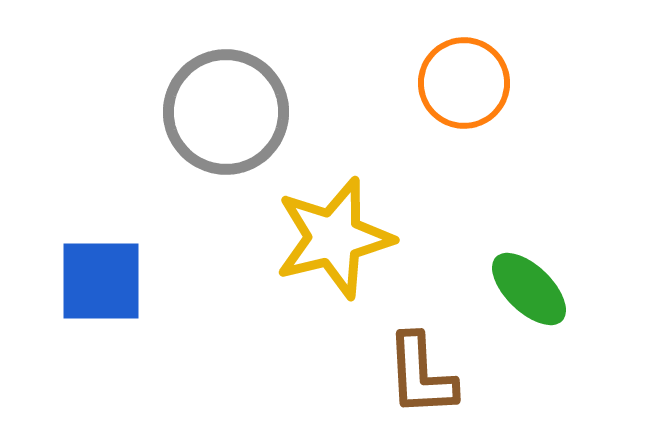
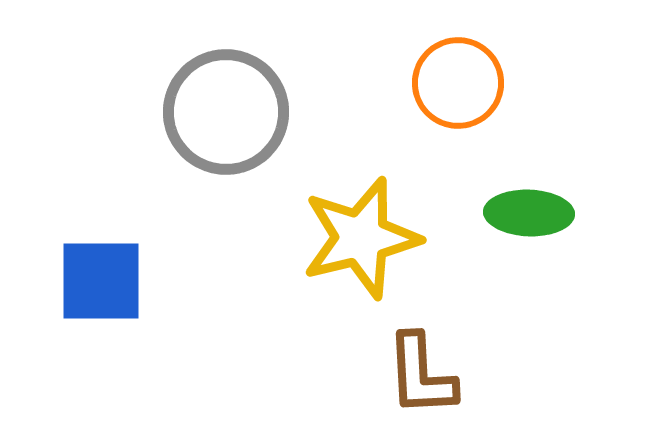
orange circle: moved 6 px left
yellow star: moved 27 px right
green ellipse: moved 76 px up; rotated 42 degrees counterclockwise
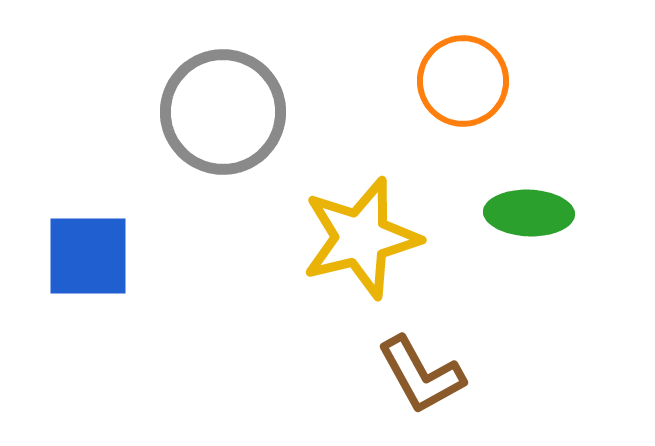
orange circle: moved 5 px right, 2 px up
gray circle: moved 3 px left
blue square: moved 13 px left, 25 px up
brown L-shape: rotated 26 degrees counterclockwise
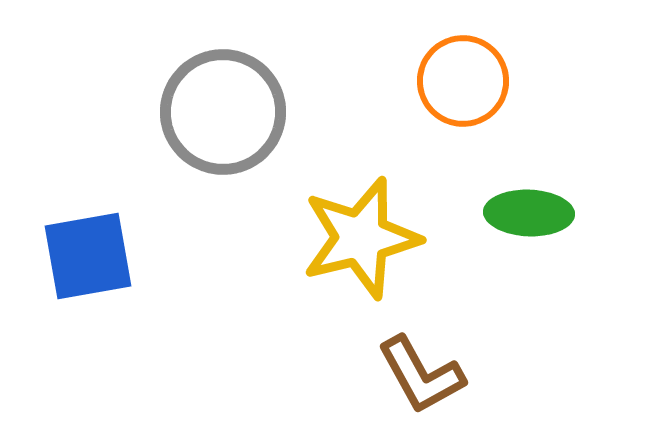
blue square: rotated 10 degrees counterclockwise
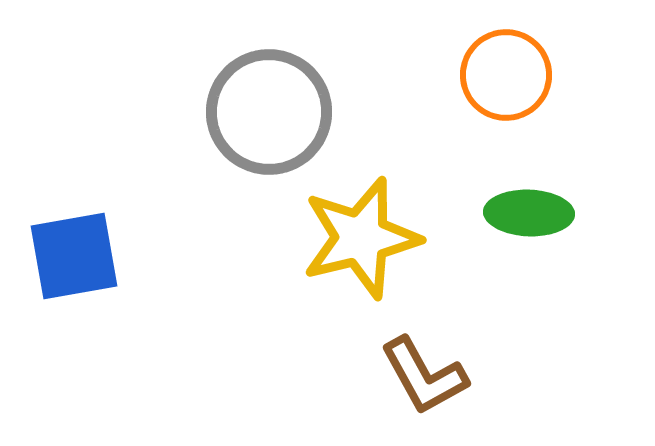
orange circle: moved 43 px right, 6 px up
gray circle: moved 46 px right
blue square: moved 14 px left
brown L-shape: moved 3 px right, 1 px down
